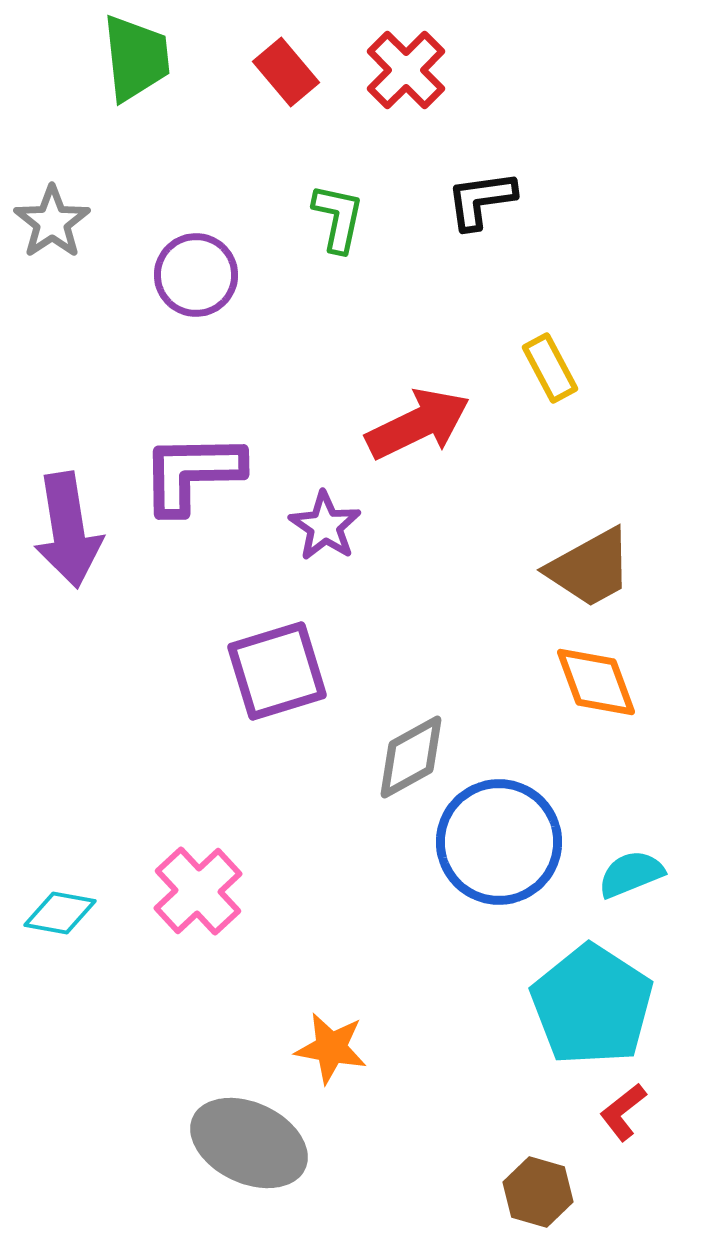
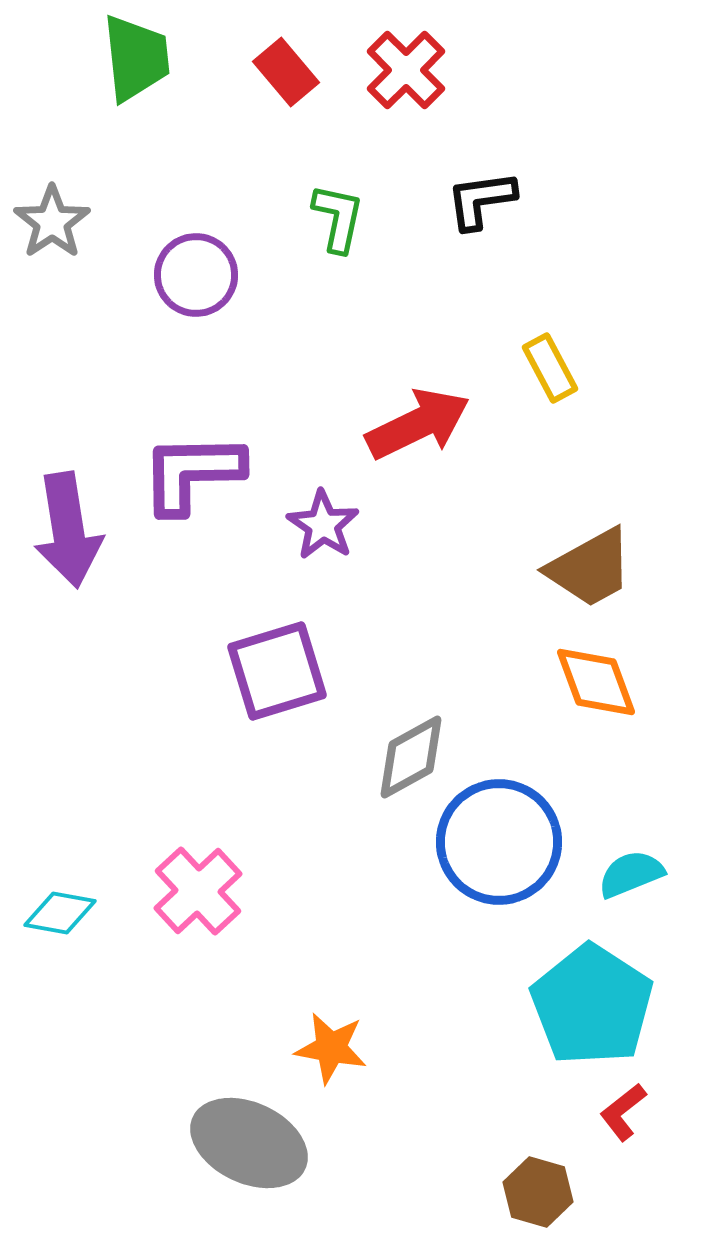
purple star: moved 2 px left, 1 px up
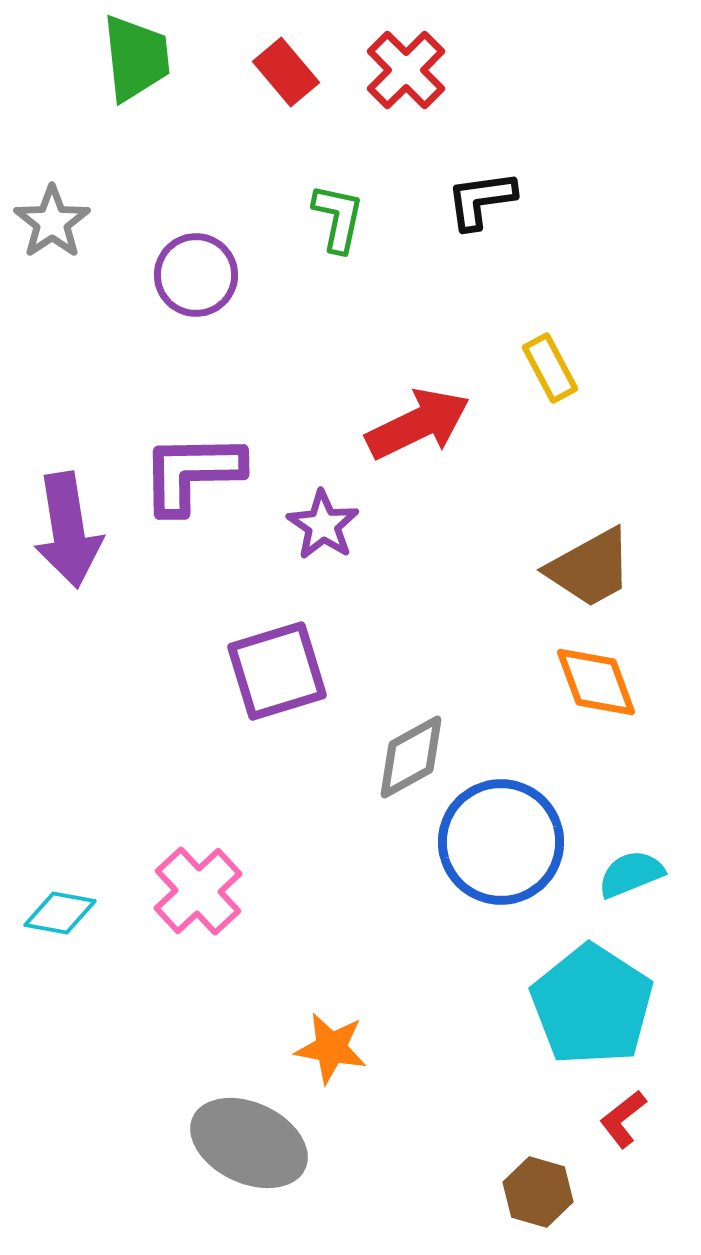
blue circle: moved 2 px right
red L-shape: moved 7 px down
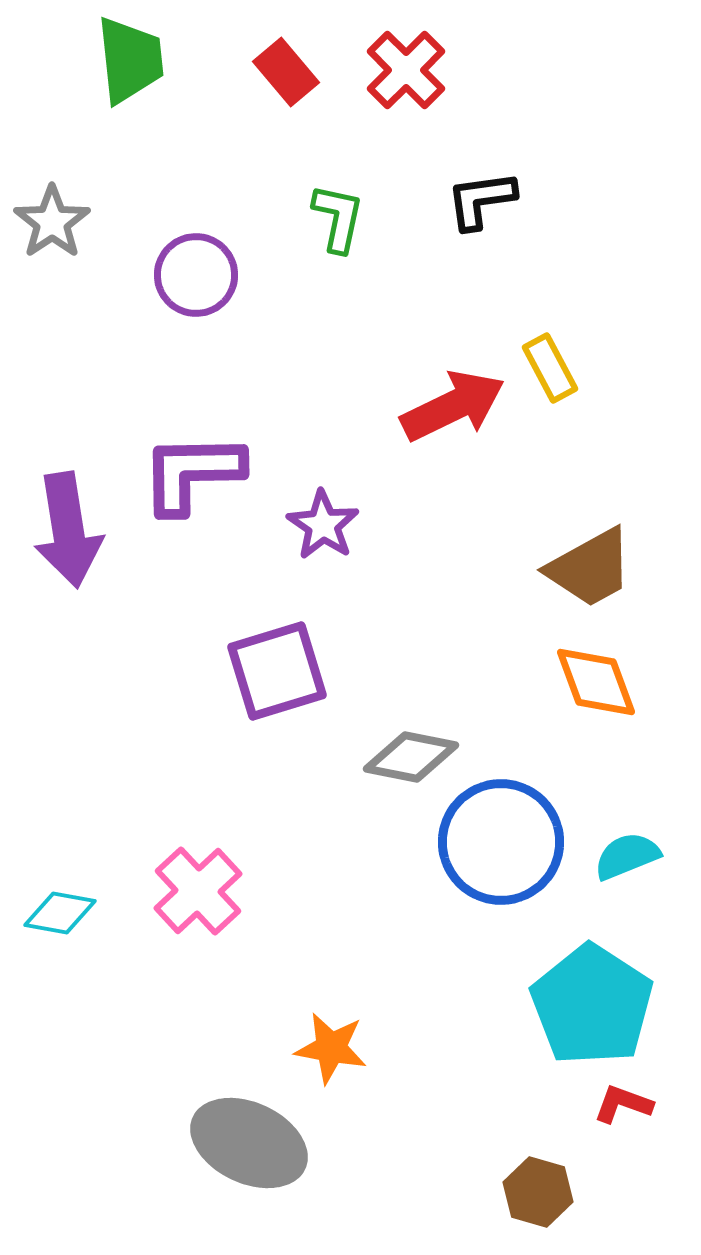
green trapezoid: moved 6 px left, 2 px down
red arrow: moved 35 px right, 18 px up
gray diamond: rotated 40 degrees clockwise
cyan semicircle: moved 4 px left, 18 px up
red L-shape: moved 15 px up; rotated 58 degrees clockwise
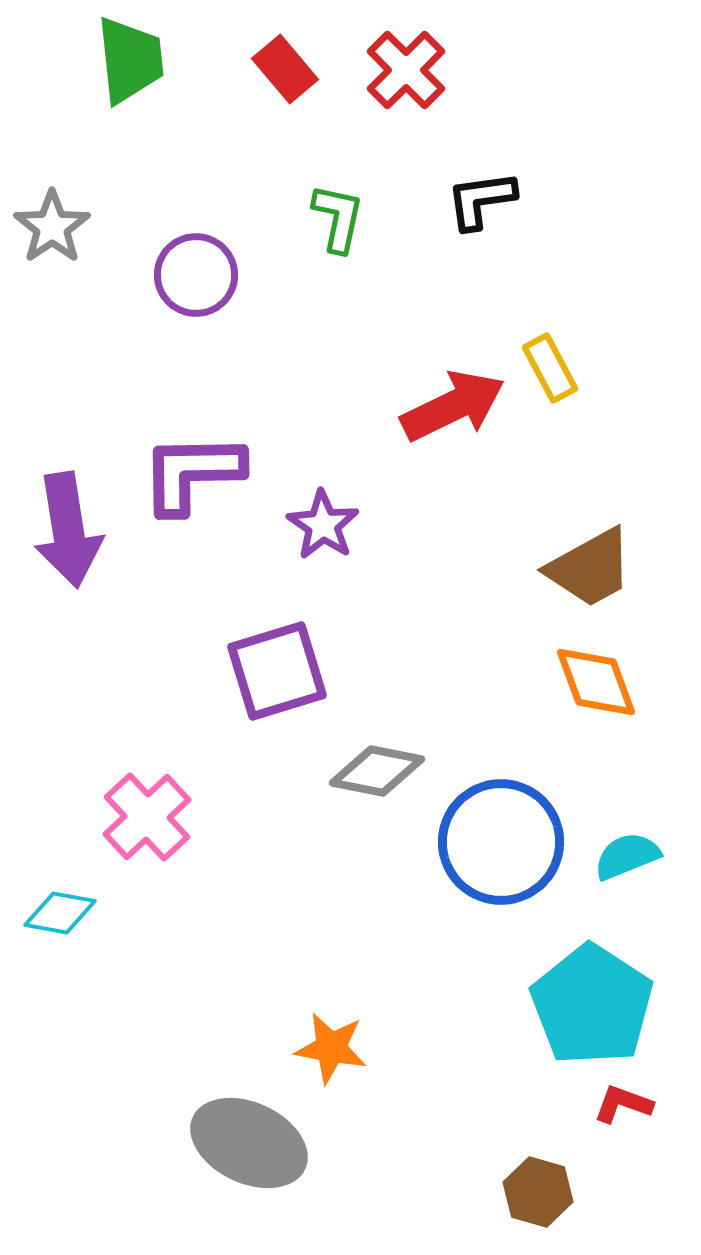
red rectangle: moved 1 px left, 3 px up
gray star: moved 5 px down
gray diamond: moved 34 px left, 14 px down
pink cross: moved 51 px left, 74 px up
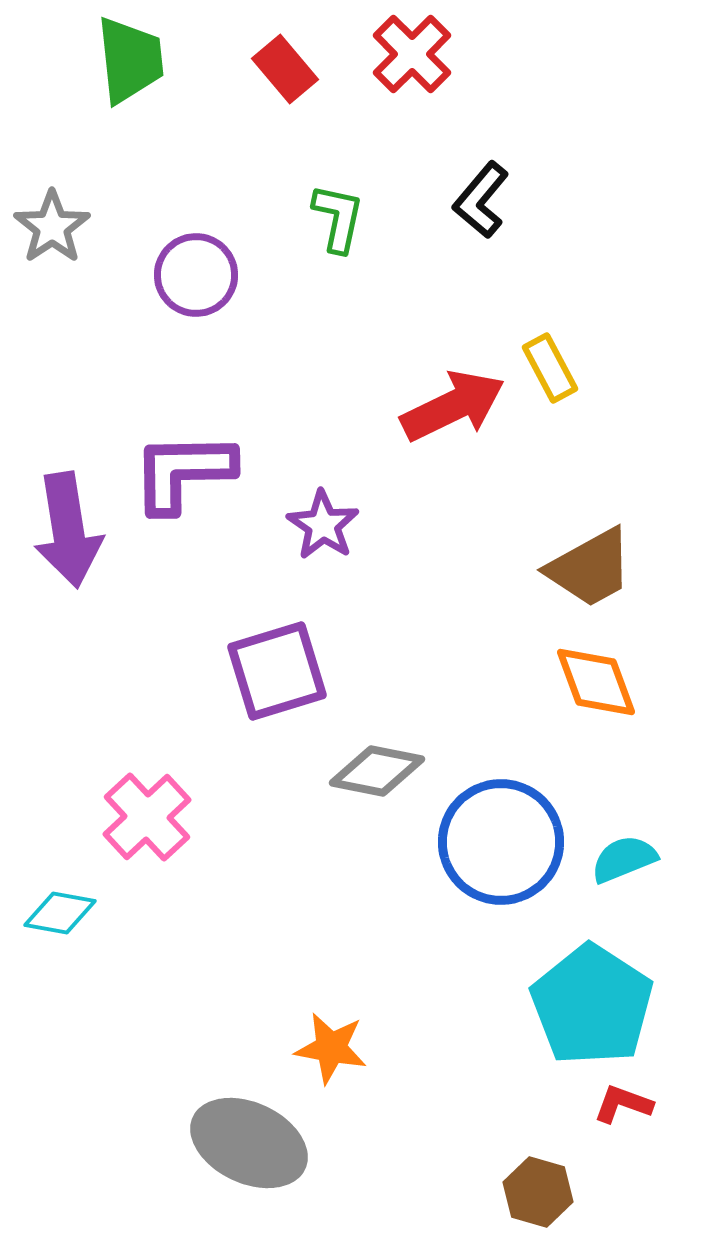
red cross: moved 6 px right, 16 px up
black L-shape: rotated 42 degrees counterclockwise
purple L-shape: moved 9 px left, 1 px up
cyan semicircle: moved 3 px left, 3 px down
